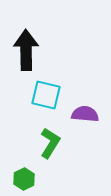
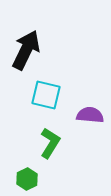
black arrow: rotated 27 degrees clockwise
purple semicircle: moved 5 px right, 1 px down
green hexagon: moved 3 px right
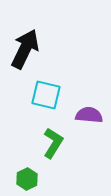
black arrow: moved 1 px left, 1 px up
purple semicircle: moved 1 px left
green L-shape: moved 3 px right
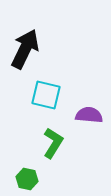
green hexagon: rotated 20 degrees counterclockwise
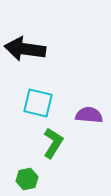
black arrow: rotated 108 degrees counterclockwise
cyan square: moved 8 px left, 8 px down
green hexagon: rotated 25 degrees counterclockwise
